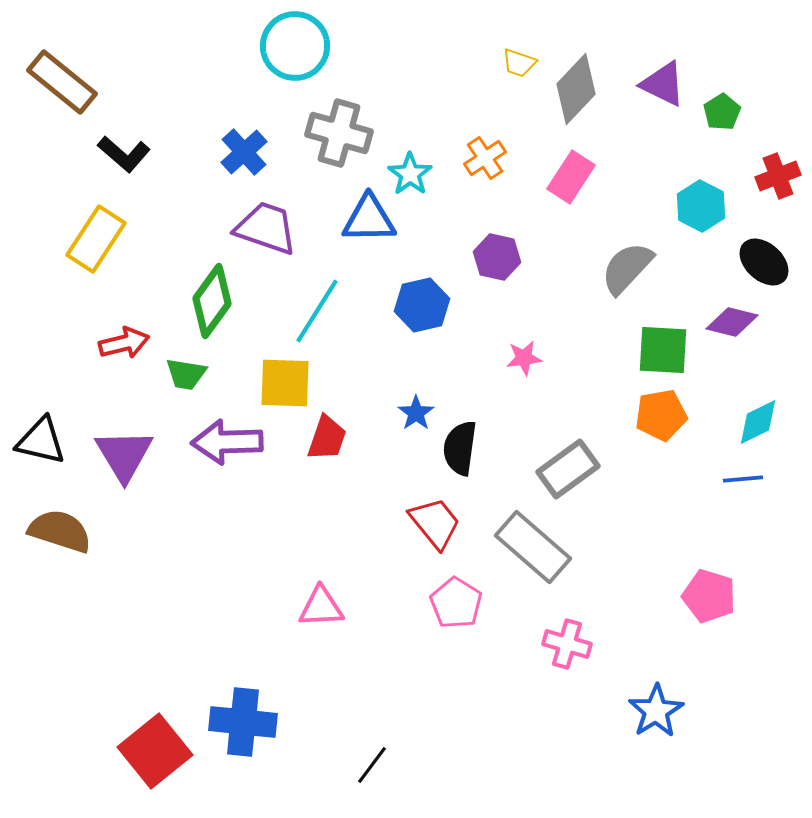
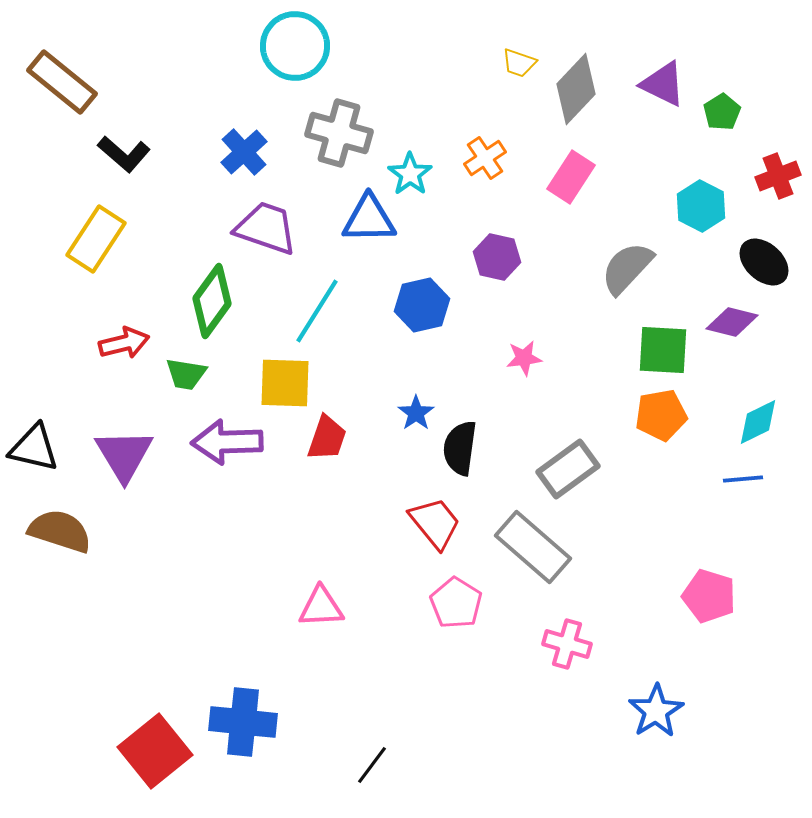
black triangle at (41, 441): moved 7 px left, 7 px down
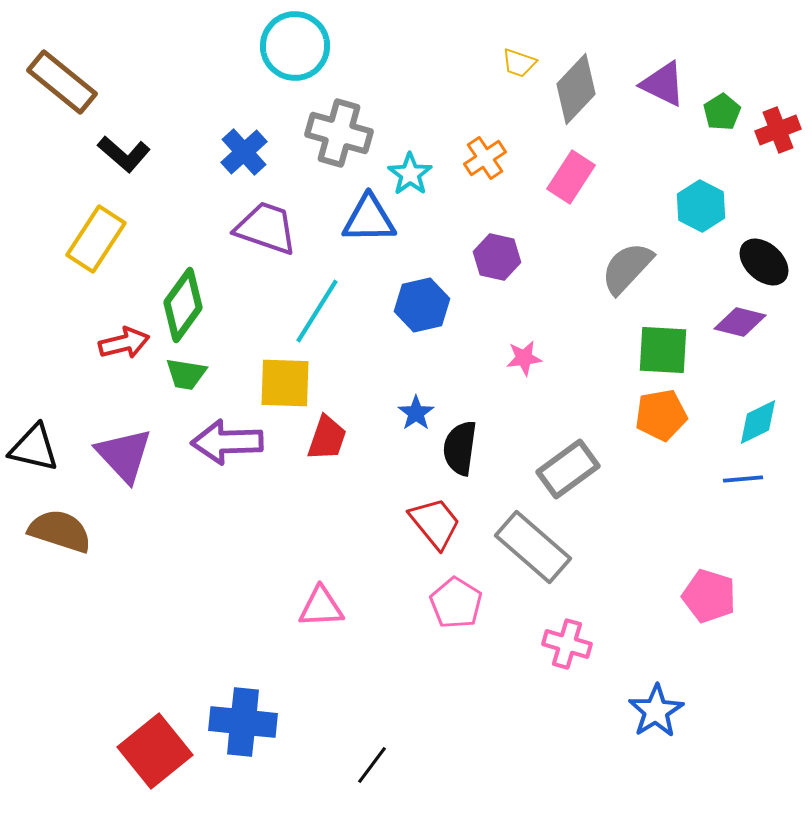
red cross at (778, 176): moved 46 px up
green diamond at (212, 301): moved 29 px left, 4 px down
purple diamond at (732, 322): moved 8 px right
purple triangle at (124, 455): rotated 12 degrees counterclockwise
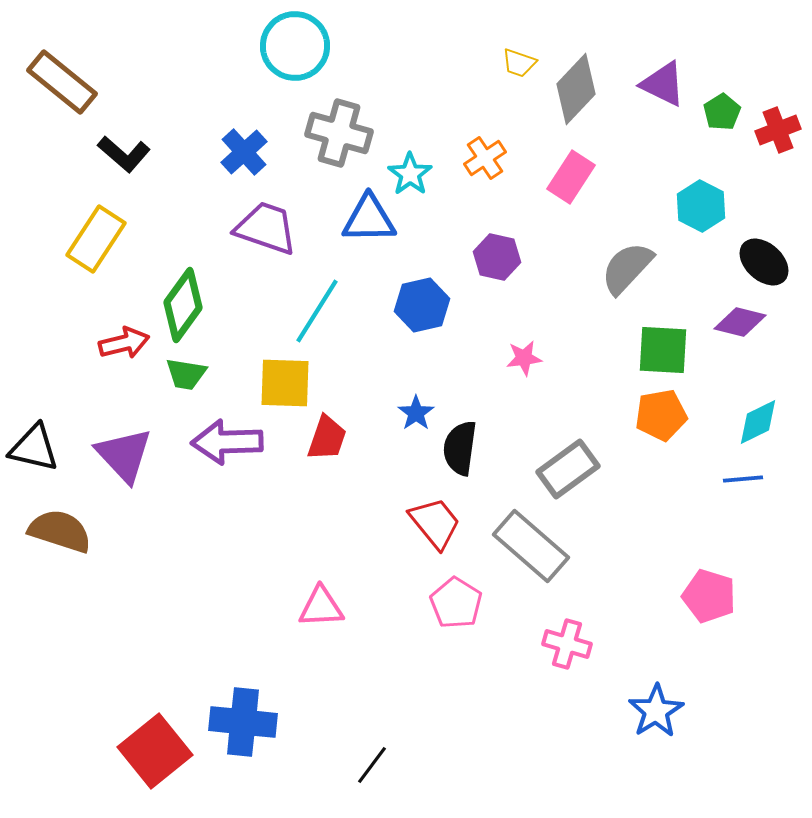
gray rectangle at (533, 547): moved 2 px left, 1 px up
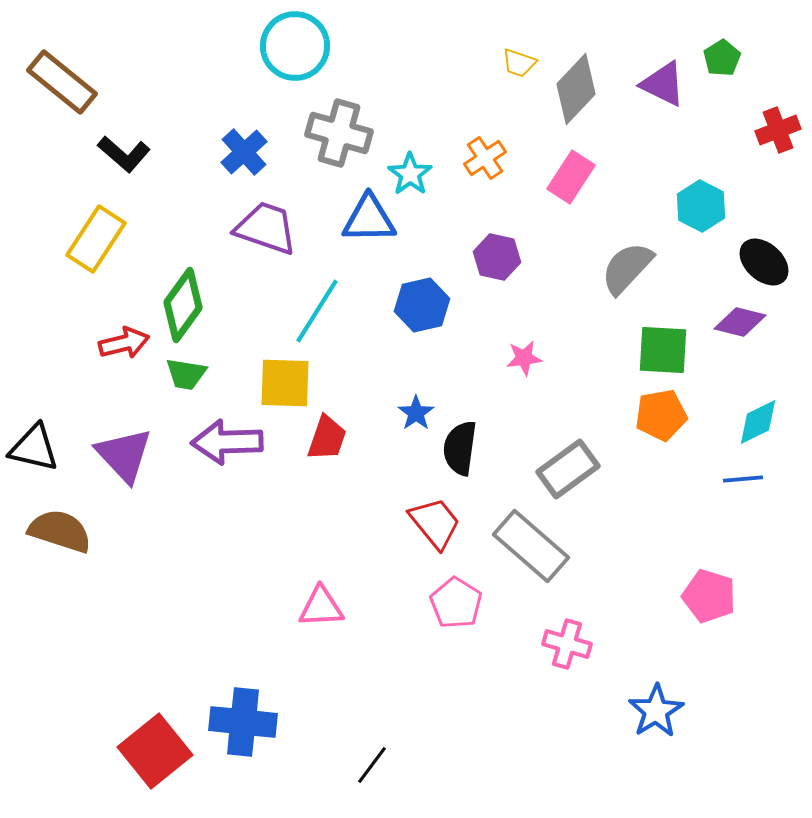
green pentagon at (722, 112): moved 54 px up
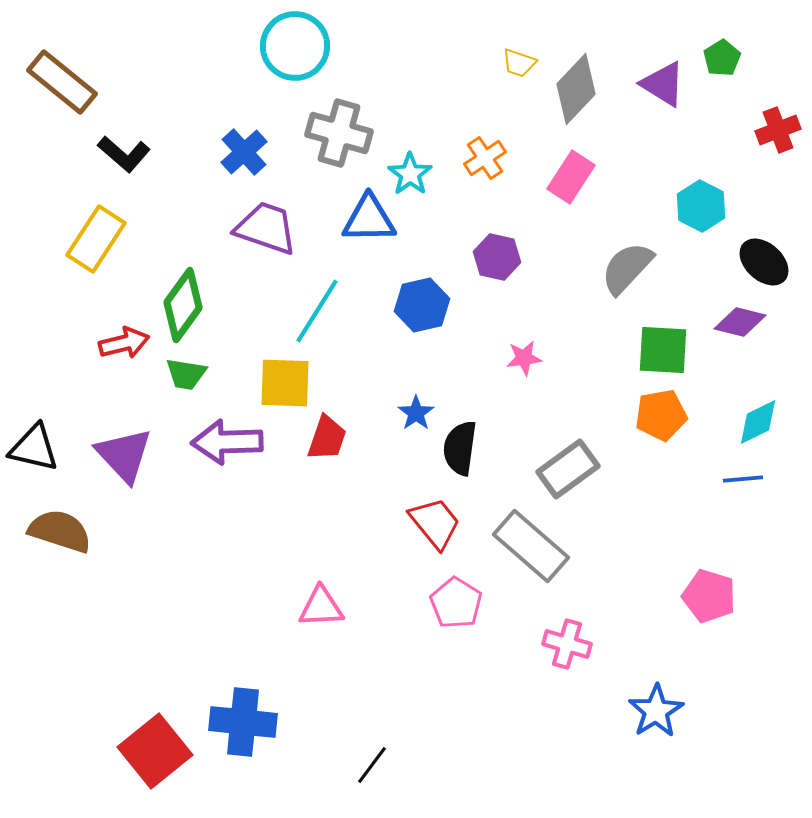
purple triangle at (663, 84): rotated 6 degrees clockwise
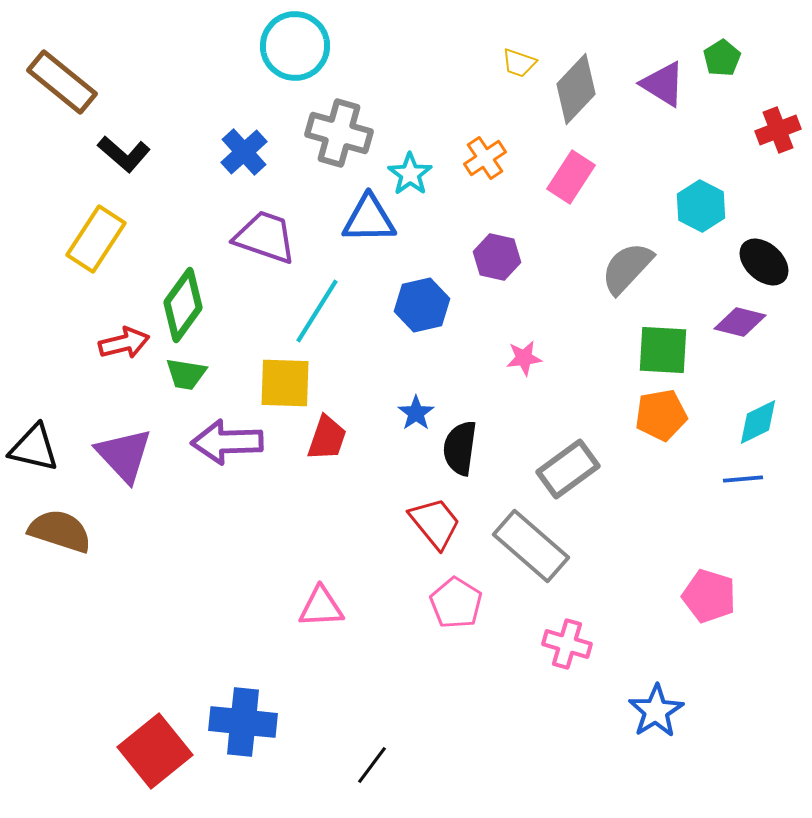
purple trapezoid at (266, 228): moved 1 px left, 9 px down
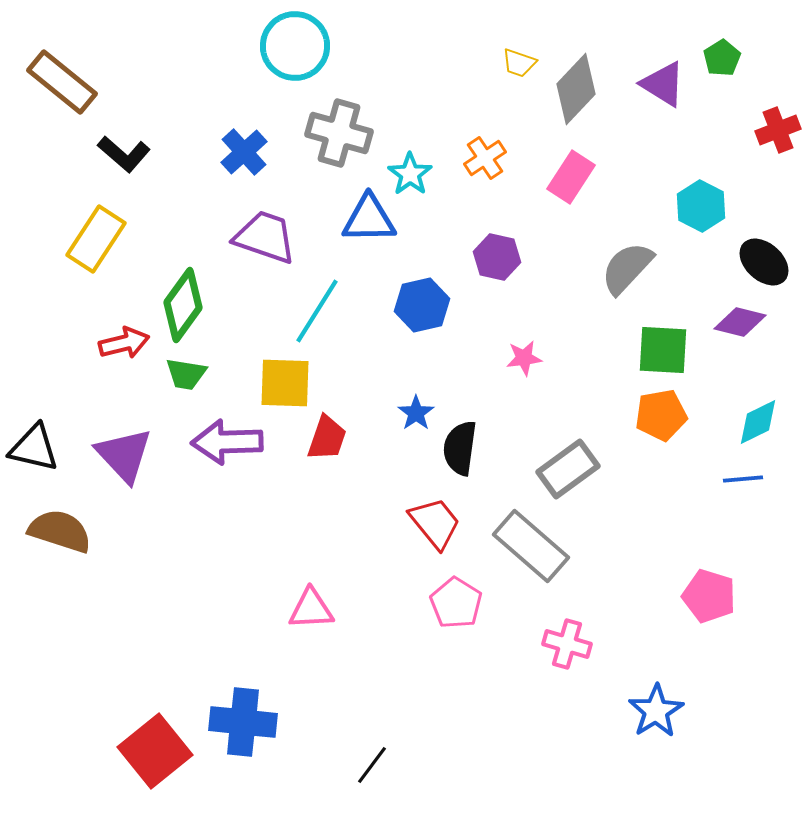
pink triangle at (321, 607): moved 10 px left, 2 px down
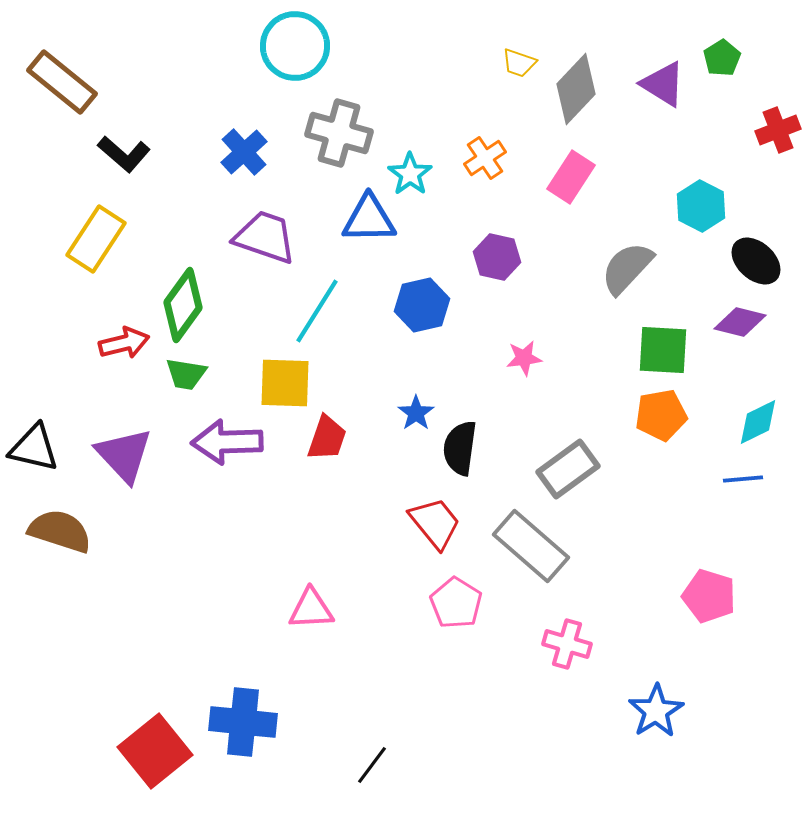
black ellipse at (764, 262): moved 8 px left, 1 px up
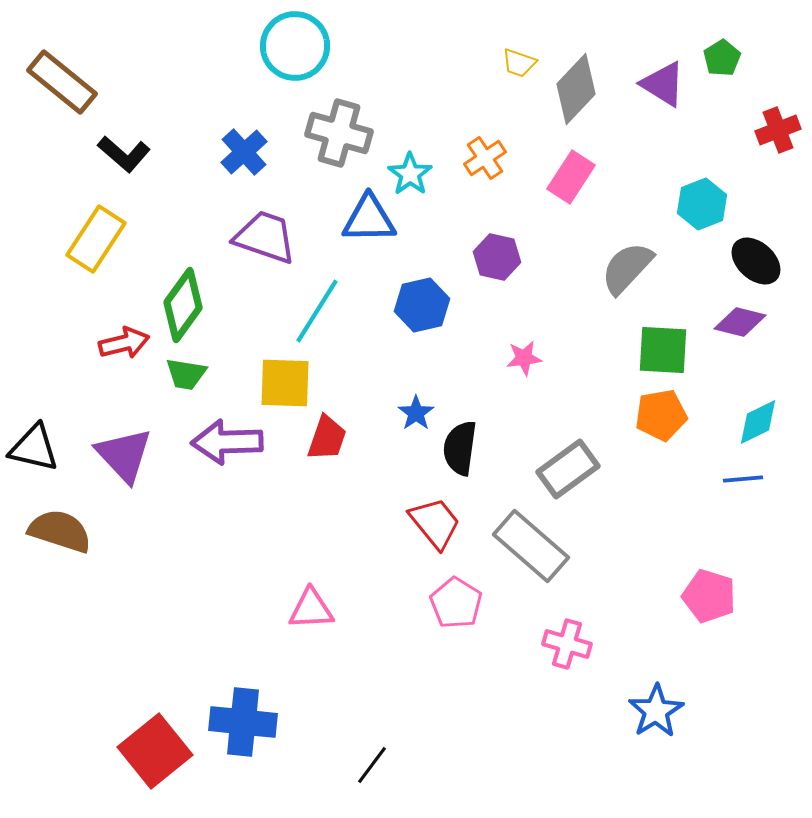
cyan hexagon at (701, 206): moved 1 px right, 2 px up; rotated 12 degrees clockwise
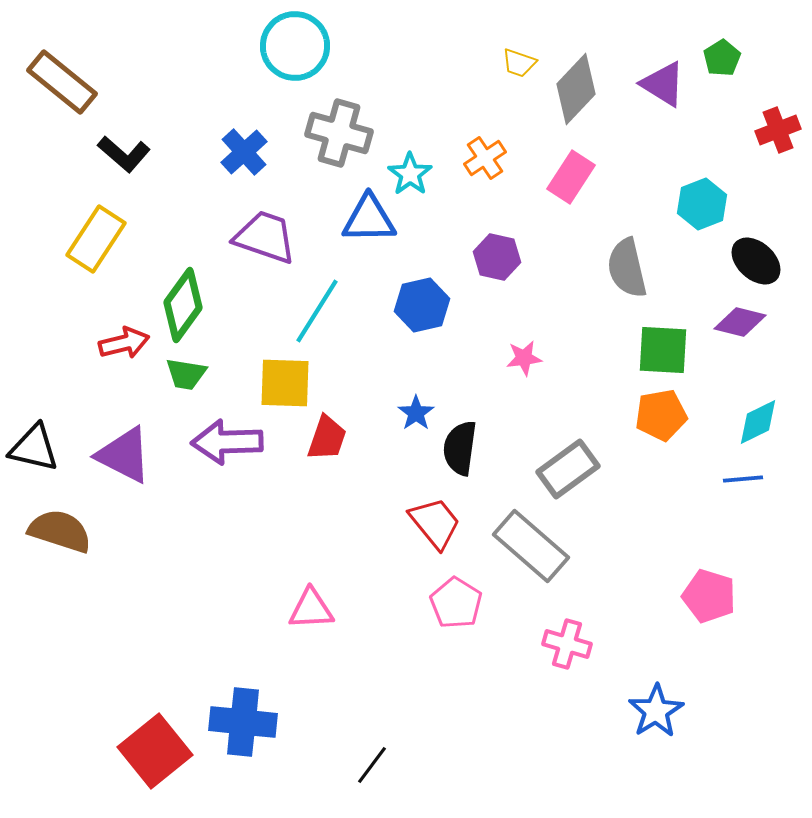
gray semicircle at (627, 268): rotated 56 degrees counterclockwise
purple triangle at (124, 455): rotated 20 degrees counterclockwise
